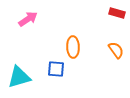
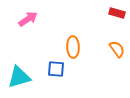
orange semicircle: moved 1 px right, 1 px up
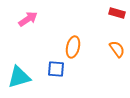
orange ellipse: rotated 15 degrees clockwise
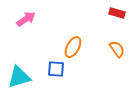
pink arrow: moved 2 px left
orange ellipse: rotated 15 degrees clockwise
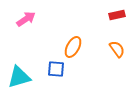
red rectangle: moved 2 px down; rotated 28 degrees counterclockwise
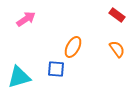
red rectangle: rotated 49 degrees clockwise
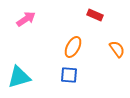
red rectangle: moved 22 px left; rotated 14 degrees counterclockwise
blue square: moved 13 px right, 6 px down
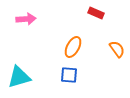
red rectangle: moved 1 px right, 2 px up
pink arrow: rotated 30 degrees clockwise
